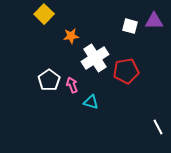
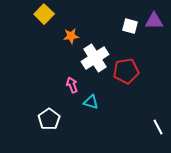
white pentagon: moved 39 px down
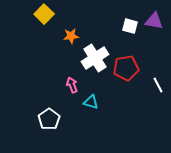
purple triangle: rotated 12 degrees clockwise
red pentagon: moved 3 px up
white line: moved 42 px up
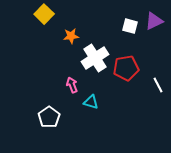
purple triangle: rotated 36 degrees counterclockwise
white pentagon: moved 2 px up
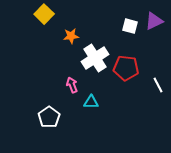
red pentagon: rotated 15 degrees clockwise
cyan triangle: rotated 14 degrees counterclockwise
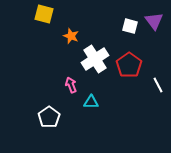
yellow square: rotated 30 degrees counterclockwise
purple triangle: rotated 42 degrees counterclockwise
orange star: rotated 28 degrees clockwise
white cross: moved 1 px down
red pentagon: moved 3 px right, 3 px up; rotated 30 degrees clockwise
pink arrow: moved 1 px left
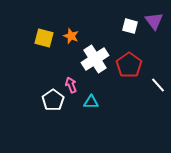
yellow square: moved 24 px down
white line: rotated 14 degrees counterclockwise
white pentagon: moved 4 px right, 17 px up
